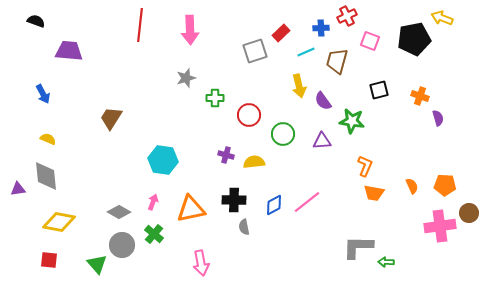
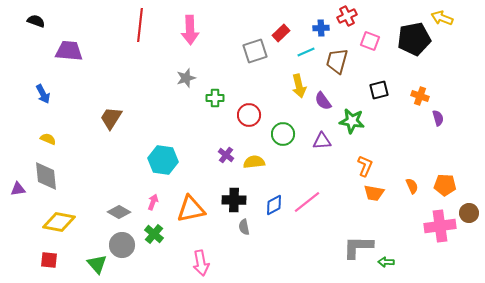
purple cross at (226, 155): rotated 21 degrees clockwise
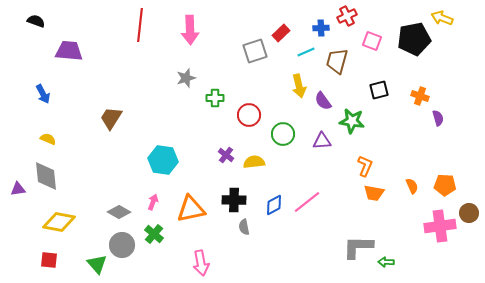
pink square at (370, 41): moved 2 px right
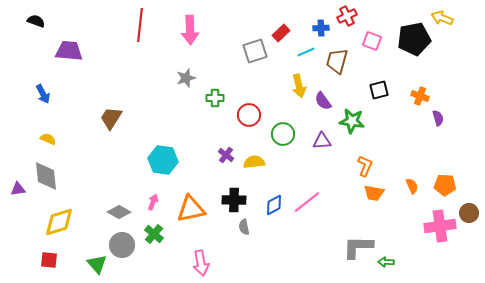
yellow diamond at (59, 222): rotated 28 degrees counterclockwise
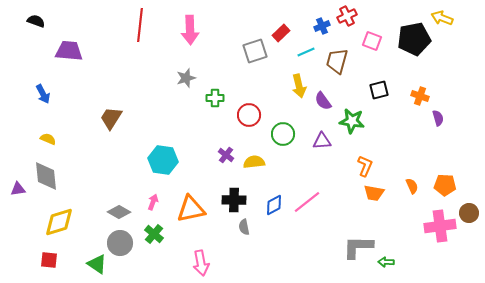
blue cross at (321, 28): moved 1 px right, 2 px up; rotated 21 degrees counterclockwise
gray circle at (122, 245): moved 2 px left, 2 px up
green triangle at (97, 264): rotated 15 degrees counterclockwise
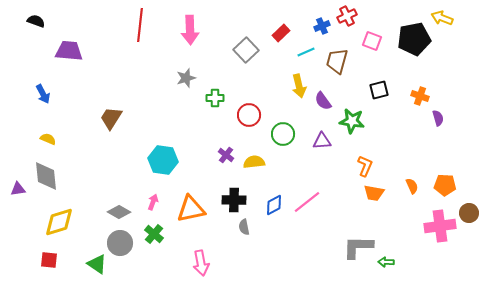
gray square at (255, 51): moved 9 px left, 1 px up; rotated 25 degrees counterclockwise
